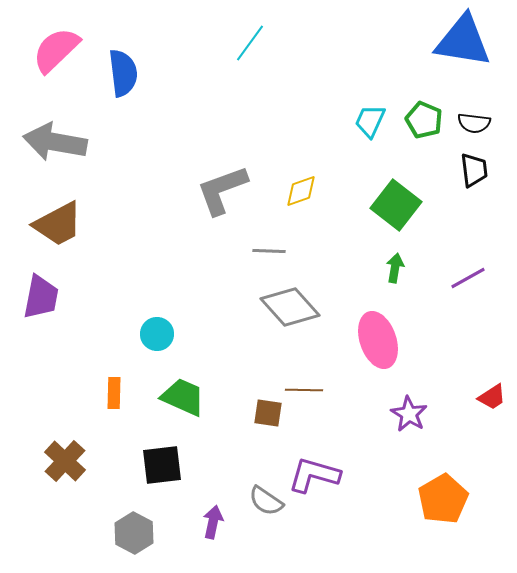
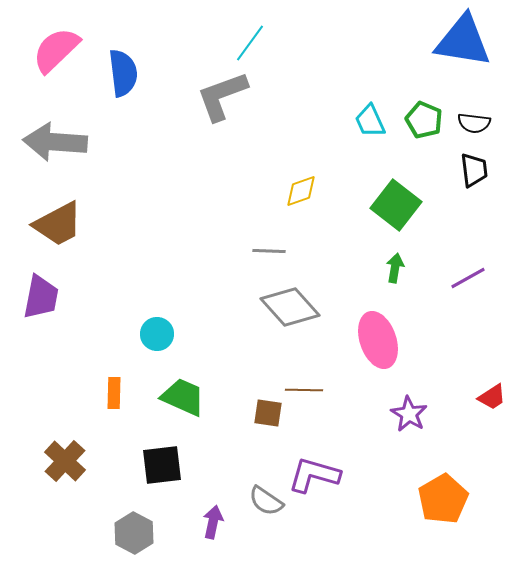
cyan trapezoid: rotated 48 degrees counterclockwise
gray arrow: rotated 6 degrees counterclockwise
gray L-shape: moved 94 px up
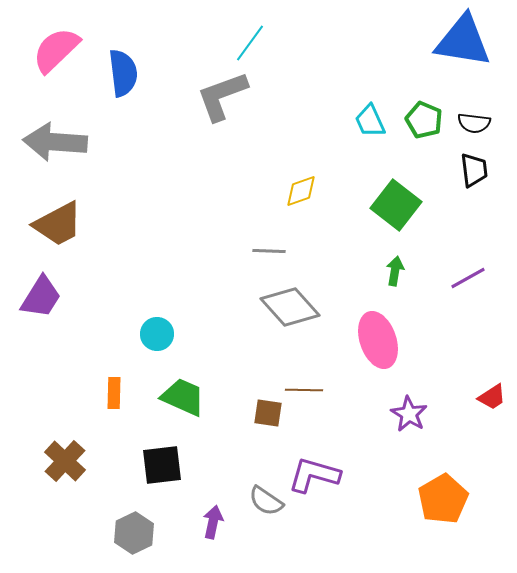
green arrow: moved 3 px down
purple trapezoid: rotated 21 degrees clockwise
gray hexagon: rotated 6 degrees clockwise
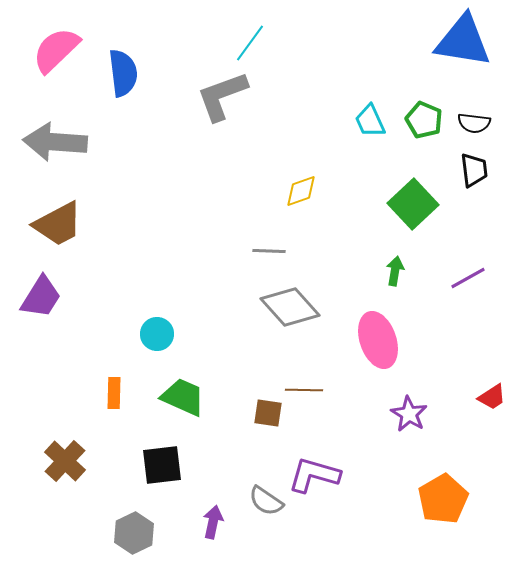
green square: moved 17 px right, 1 px up; rotated 9 degrees clockwise
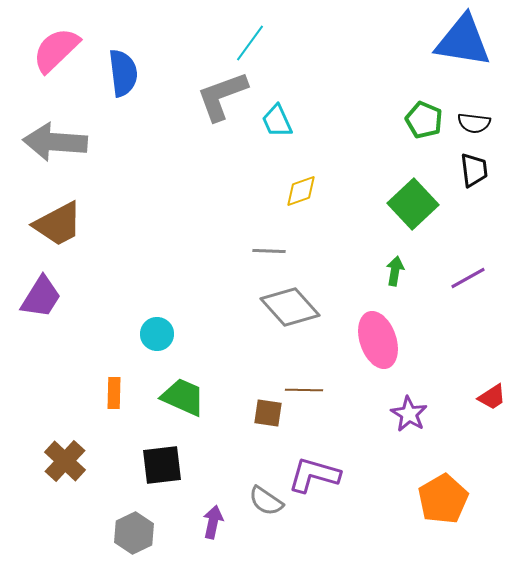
cyan trapezoid: moved 93 px left
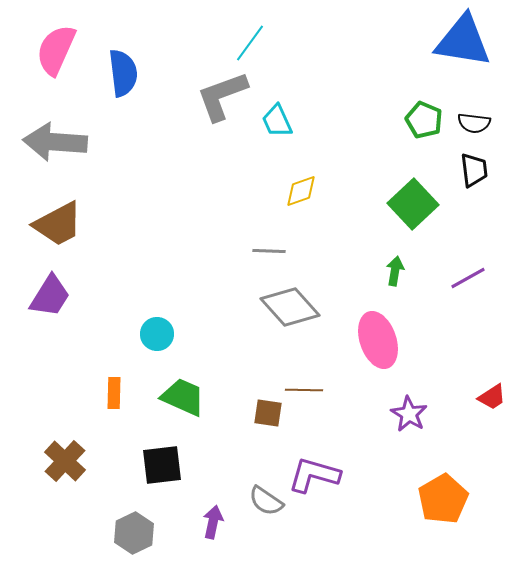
pink semicircle: rotated 22 degrees counterclockwise
purple trapezoid: moved 9 px right, 1 px up
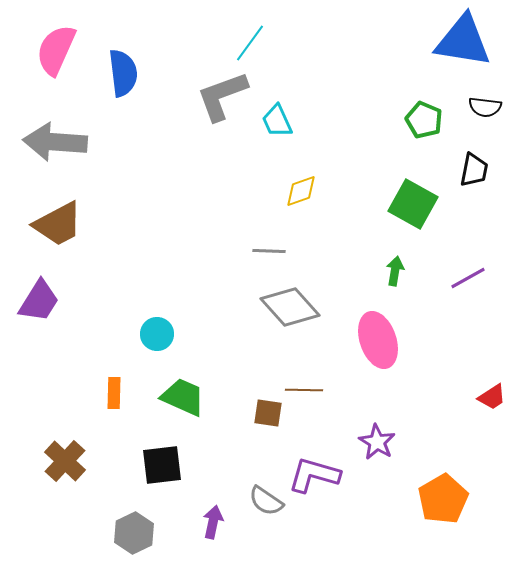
black semicircle: moved 11 px right, 16 px up
black trapezoid: rotated 18 degrees clockwise
green square: rotated 18 degrees counterclockwise
purple trapezoid: moved 11 px left, 5 px down
purple star: moved 32 px left, 28 px down
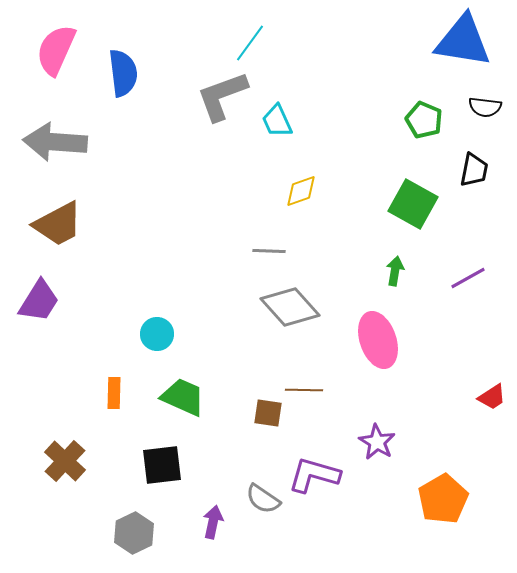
gray semicircle: moved 3 px left, 2 px up
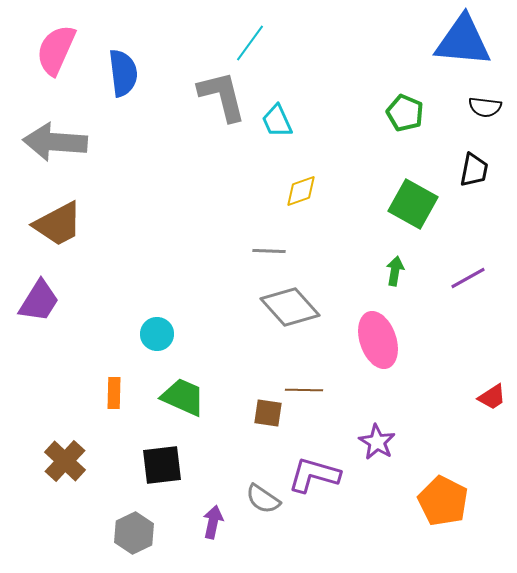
blue triangle: rotated 4 degrees counterclockwise
gray L-shape: rotated 96 degrees clockwise
green pentagon: moved 19 px left, 7 px up
orange pentagon: moved 2 px down; rotated 15 degrees counterclockwise
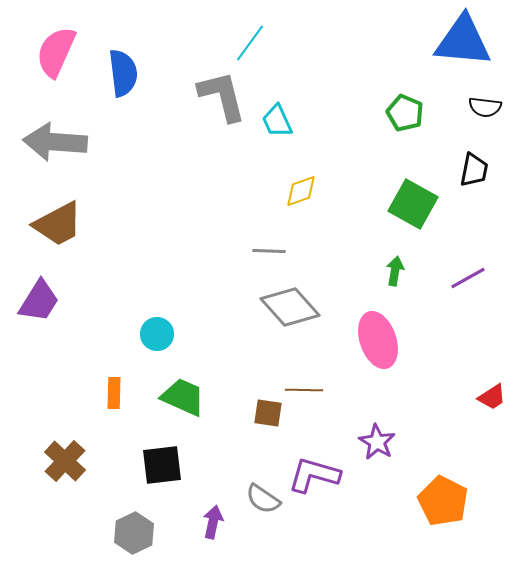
pink semicircle: moved 2 px down
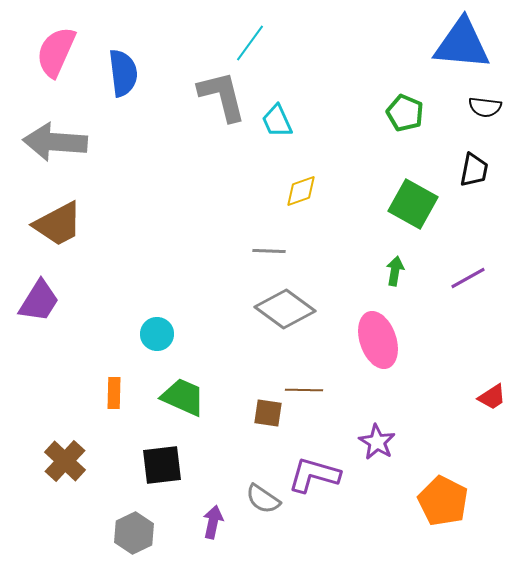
blue triangle: moved 1 px left, 3 px down
gray diamond: moved 5 px left, 2 px down; rotated 12 degrees counterclockwise
